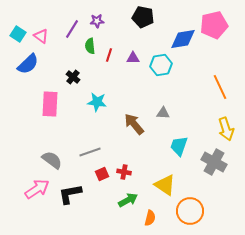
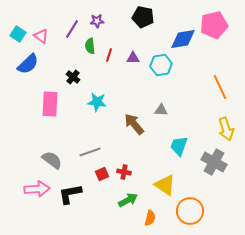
gray triangle: moved 2 px left, 3 px up
pink arrow: rotated 30 degrees clockwise
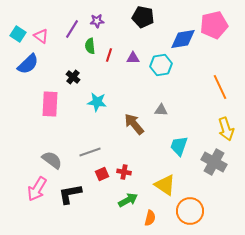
pink arrow: rotated 125 degrees clockwise
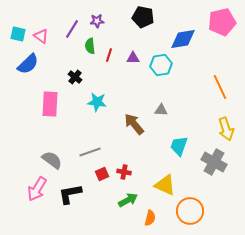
pink pentagon: moved 8 px right, 3 px up
cyan square: rotated 21 degrees counterclockwise
black cross: moved 2 px right
yellow triangle: rotated 10 degrees counterclockwise
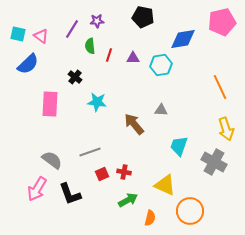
black L-shape: rotated 100 degrees counterclockwise
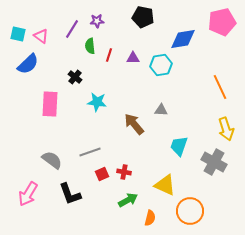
pink arrow: moved 9 px left, 5 px down
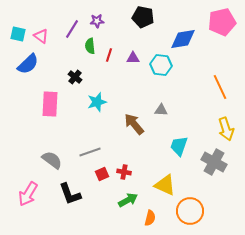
cyan hexagon: rotated 15 degrees clockwise
cyan star: rotated 24 degrees counterclockwise
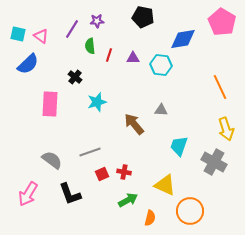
pink pentagon: rotated 28 degrees counterclockwise
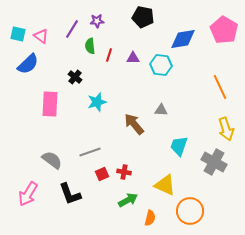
pink pentagon: moved 2 px right, 8 px down
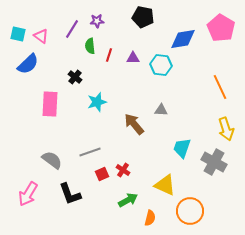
pink pentagon: moved 3 px left, 2 px up
cyan trapezoid: moved 3 px right, 2 px down
red cross: moved 1 px left, 2 px up; rotated 24 degrees clockwise
